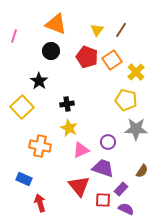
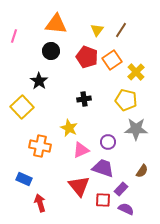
orange triangle: rotated 15 degrees counterclockwise
black cross: moved 17 px right, 5 px up
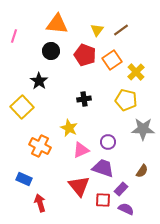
orange triangle: moved 1 px right
brown line: rotated 21 degrees clockwise
red pentagon: moved 2 px left, 2 px up
gray star: moved 7 px right
orange cross: rotated 15 degrees clockwise
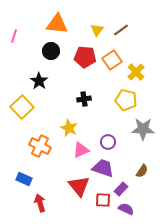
red pentagon: moved 2 px down; rotated 15 degrees counterclockwise
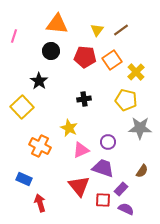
gray star: moved 3 px left, 1 px up
